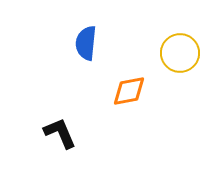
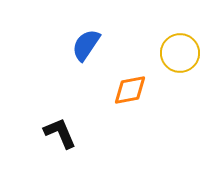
blue semicircle: moved 2 px down; rotated 28 degrees clockwise
orange diamond: moved 1 px right, 1 px up
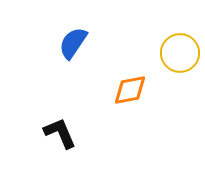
blue semicircle: moved 13 px left, 2 px up
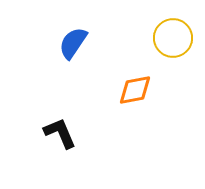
yellow circle: moved 7 px left, 15 px up
orange diamond: moved 5 px right
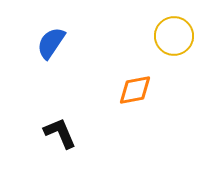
yellow circle: moved 1 px right, 2 px up
blue semicircle: moved 22 px left
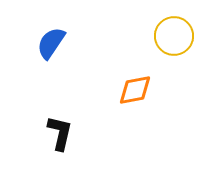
black L-shape: rotated 36 degrees clockwise
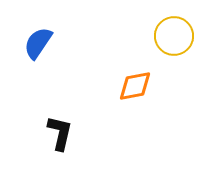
blue semicircle: moved 13 px left
orange diamond: moved 4 px up
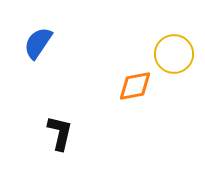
yellow circle: moved 18 px down
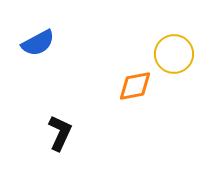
blue semicircle: rotated 152 degrees counterclockwise
black L-shape: rotated 12 degrees clockwise
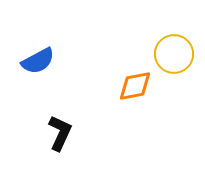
blue semicircle: moved 18 px down
